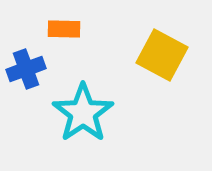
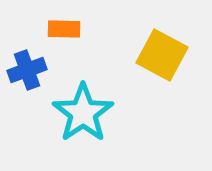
blue cross: moved 1 px right, 1 px down
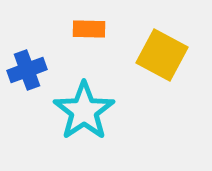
orange rectangle: moved 25 px right
cyan star: moved 1 px right, 2 px up
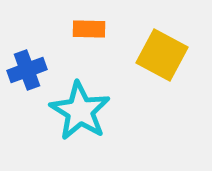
cyan star: moved 4 px left; rotated 6 degrees counterclockwise
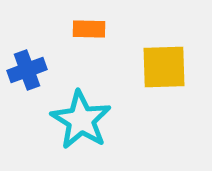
yellow square: moved 2 px right, 12 px down; rotated 30 degrees counterclockwise
cyan star: moved 1 px right, 9 px down
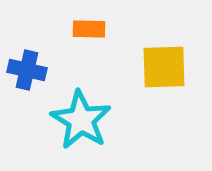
blue cross: rotated 33 degrees clockwise
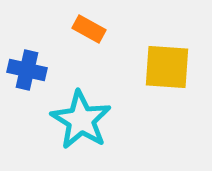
orange rectangle: rotated 28 degrees clockwise
yellow square: moved 3 px right; rotated 6 degrees clockwise
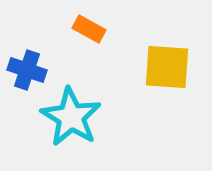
blue cross: rotated 6 degrees clockwise
cyan star: moved 10 px left, 3 px up
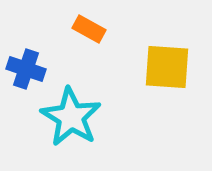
blue cross: moved 1 px left, 1 px up
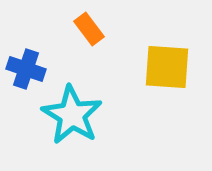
orange rectangle: rotated 24 degrees clockwise
cyan star: moved 1 px right, 2 px up
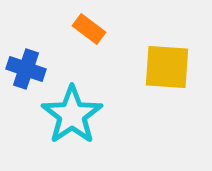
orange rectangle: rotated 16 degrees counterclockwise
cyan star: rotated 6 degrees clockwise
